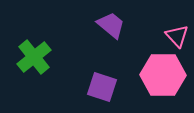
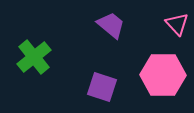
pink triangle: moved 12 px up
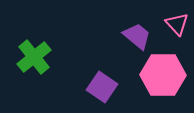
purple trapezoid: moved 26 px right, 11 px down
purple square: rotated 16 degrees clockwise
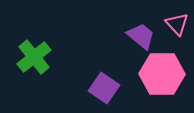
purple trapezoid: moved 4 px right
pink hexagon: moved 1 px left, 1 px up
purple square: moved 2 px right, 1 px down
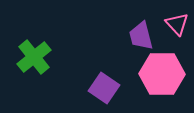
purple trapezoid: rotated 144 degrees counterclockwise
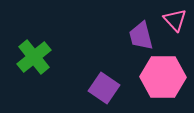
pink triangle: moved 2 px left, 4 px up
pink hexagon: moved 1 px right, 3 px down
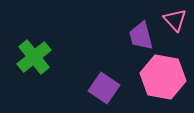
pink hexagon: rotated 9 degrees clockwise
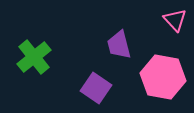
purple trapezoid: moved 22 px left, 9 px down
purple square: moved 8 px left
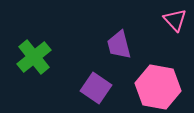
pink hexagon: moved 5 px left, 10 px down
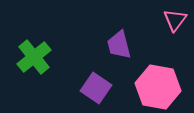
pink triangle: rotated 20 degrees clockwise
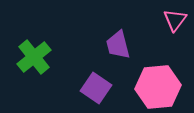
purple trapezoid: moved 1 px left
pink hexagon: rotated 15 degrees counterclockwise
